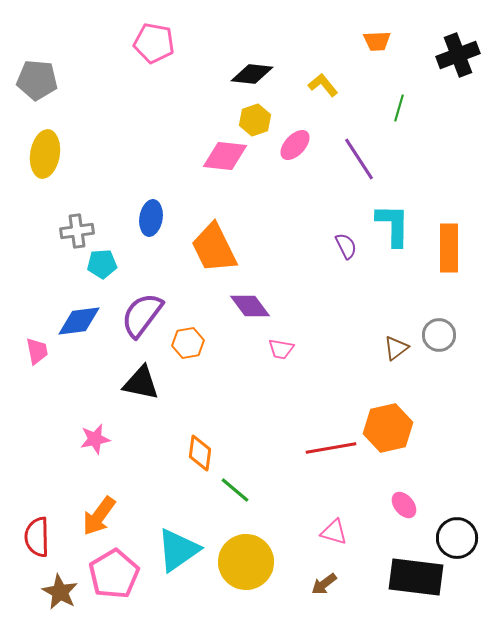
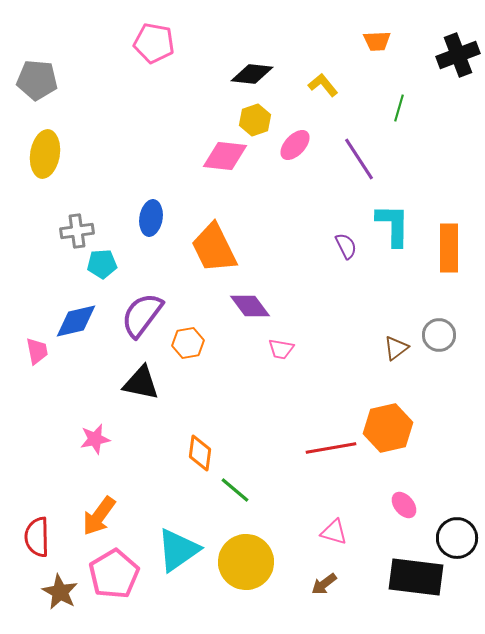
blue diamond at (79, 321): moved 3 px left; rotated 6 degrees counterclockwise
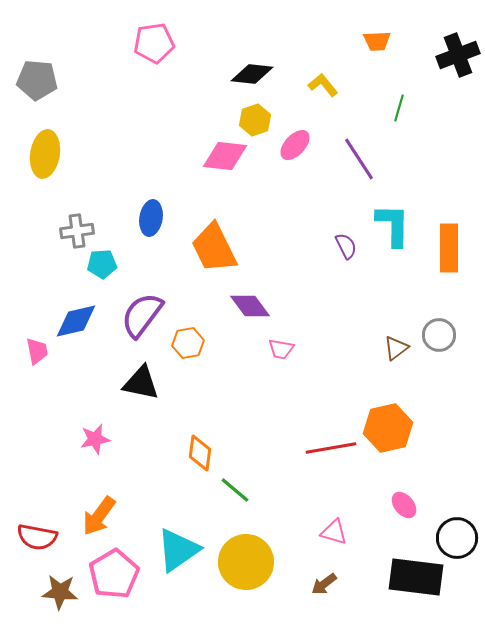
pink pentagon at (154, 43): rotated 18 degrees counterclockwise
red semicircle at (37, 537): rotated 78 degrees counterclockwise
brown star at (60, 592): rotated 24 degrees counterclockwise
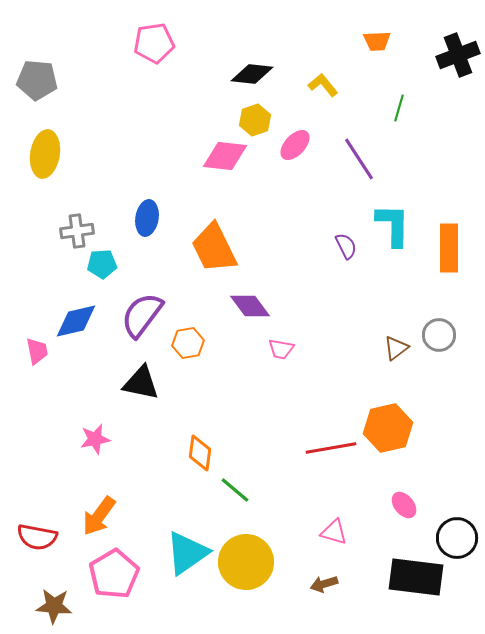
blue ellipse at (151, 218): moved 4 px left
cyan triangle at (178, 550): moved 9 px right, 3 px down
brown arrow at (324, 584): rotated 20 degrees clockwise
brown star at (60, 592): moved 6 px left, 14 px down
